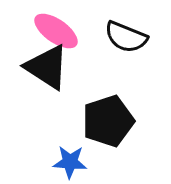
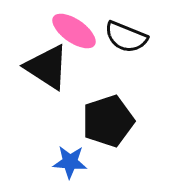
pink ellipse: moved 18 px right
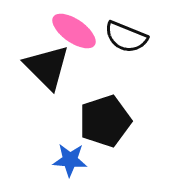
black triangle: rotated 12 degrees clockwise
black pentagon: moved 3 px left
blue star: moved 2 px up
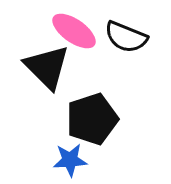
black pentagon: moved 13 px left, 2 px up
blue star: rotated 8 degrees counterclockwise
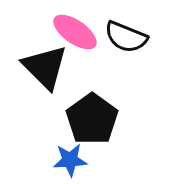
pink ellipse: moved 1 px right, 1 px down
black triangle: moved 2 px left
black pentagon: rotated 18 degrees counterclockwise
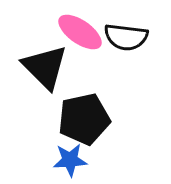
pink ellipse: moved 5 px right
black semicircle: rotated 15 degrees counterclockwise
black pentagon: moved 8 px left; rotated 24 degrees clockwise
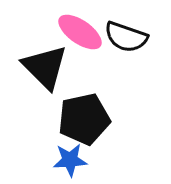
black semicircle: rotated 12 degrees clockwise
